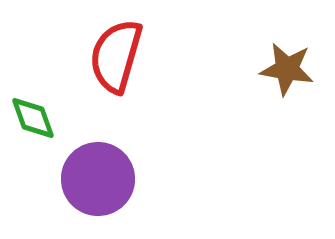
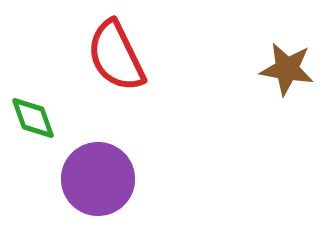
red semicircle: rotated 42 degrees counterclockwise
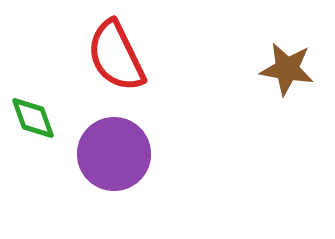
purple circle: moved 16 px right, 25 px up
